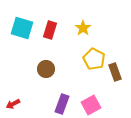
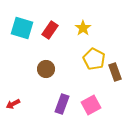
red rectangle: rotated 18 degrees clockwise
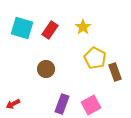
yellow star: moved 1 px up
yellow pentagon: moved 1 px right, 1 px up
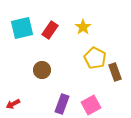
cyan square: rotated 30 degrees counterclockwise
brown circle: moved 4 px left, 1 px down
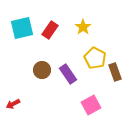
purple rectangle: moved 6 px right, 30 px up; rotated 54 degrees counterclockwise
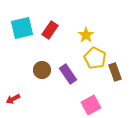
yellow star: moved 3 px right, 8 px down
red arrow: moved 5 px up
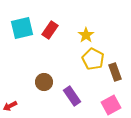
yellow pentagon: moved 2 px left, 1 px down
brown circle: moved 2 px right, 12 px down
purple rectangle: moved 4 px right, 22 px down
red arrow: moved 3 px left, 7 px down
pink square: moved 20 px right
